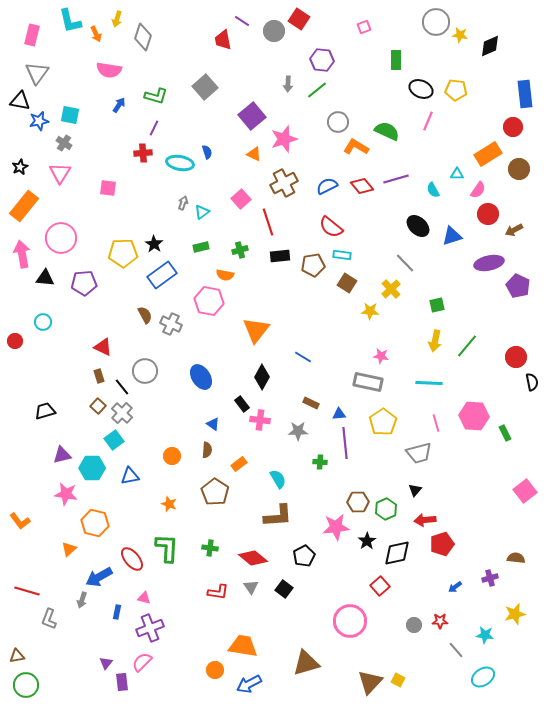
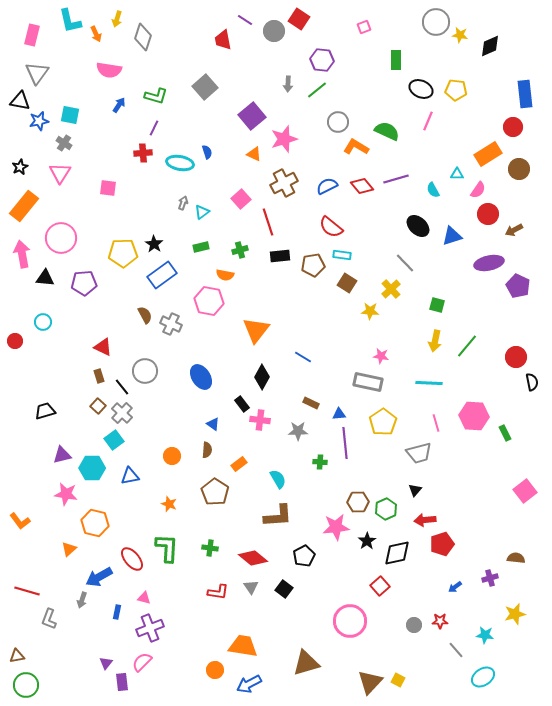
purple line at (242, 21): moved 3 px right, 1 px up
green square at (437, 305): rotated 28 degrees clockwise
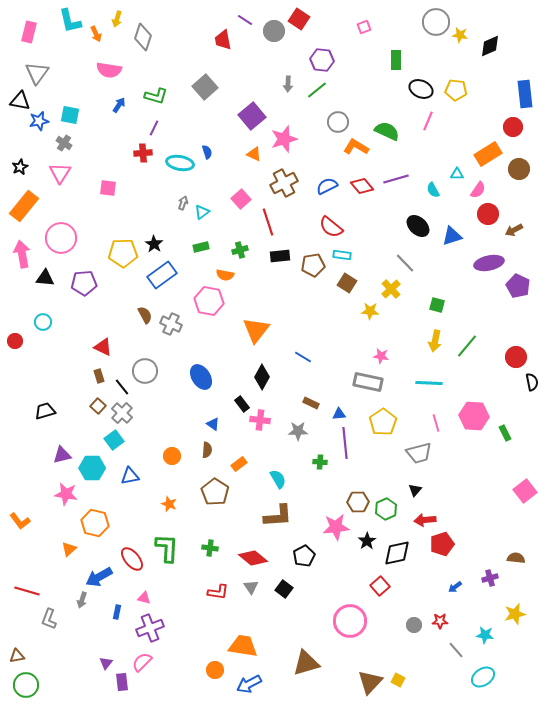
pink rectangle at (32, 35): moved 3 px left, 3 px up
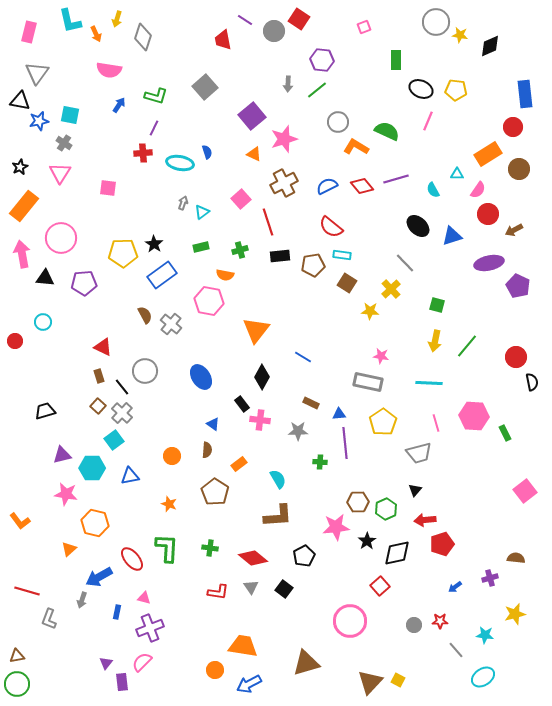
gray cross at (171, 324): rotated 15 degrees clockwise
green circle at (26, 685): moved 9 px left, 1 px up
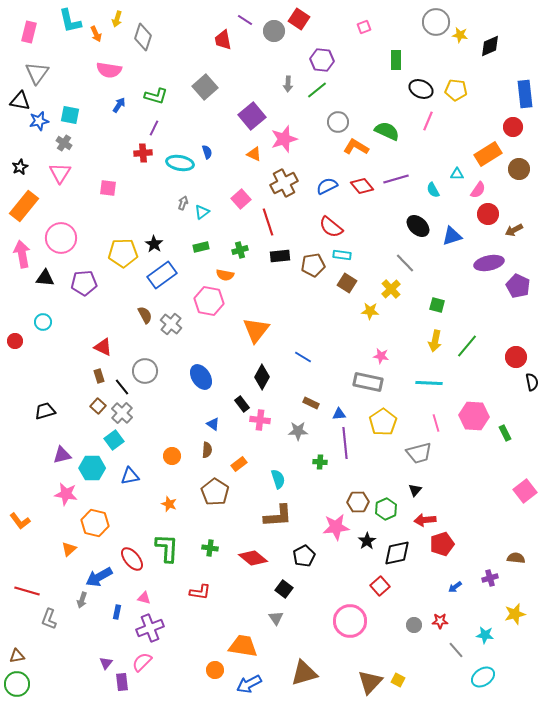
cyan semicircle at (278, 479): rotated 12 degrees clockwise
gray triangle at (251, 587): moved 25 px right, 31 px down
red L-shape at (218, 592): moved 18 px left
brown triangle at (306, 663): moved 2 px left, 10 px down
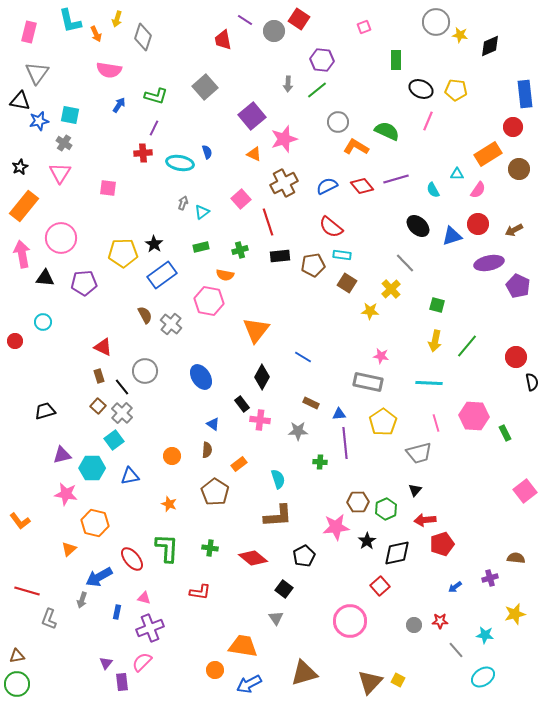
red circle at (488, 214): moved 10 px left, 10 px down
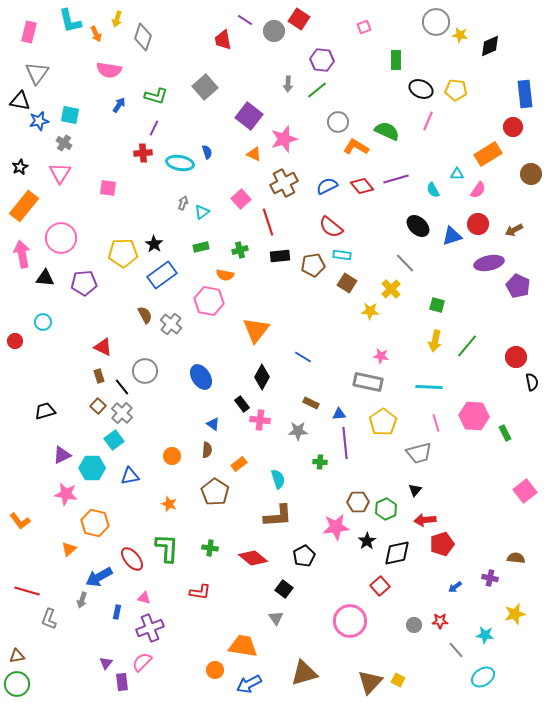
purple square at (252, 116): moved 3 px left; rotated 12 degrees counterclockwise
brown circle at (519, 169): moved 12 px right, 5 px down
cyan line at (429, 383): moved 4 px down
purple triangle at (62, 455): rotated 12 degrees counterclockwise
purple cross at (490, 578): rotated 28 degrees clockwise
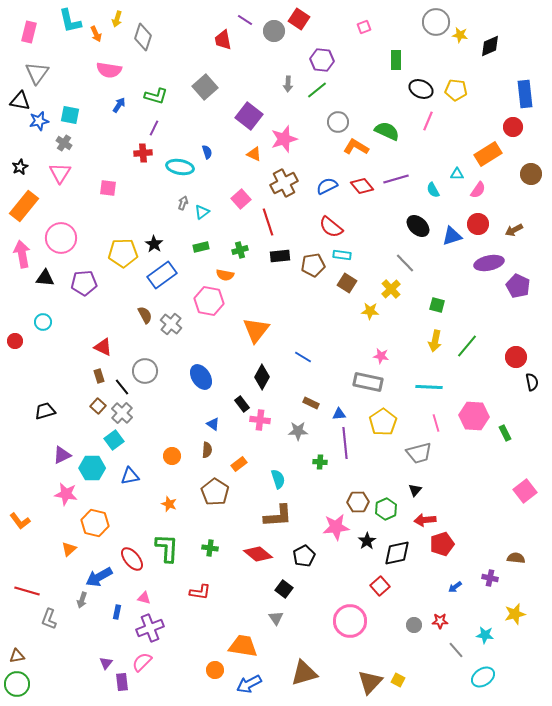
cyan ellipse at (180, 163): moved 4 px down
red diamond at (253, 558): moved 5 px right, 4 px up
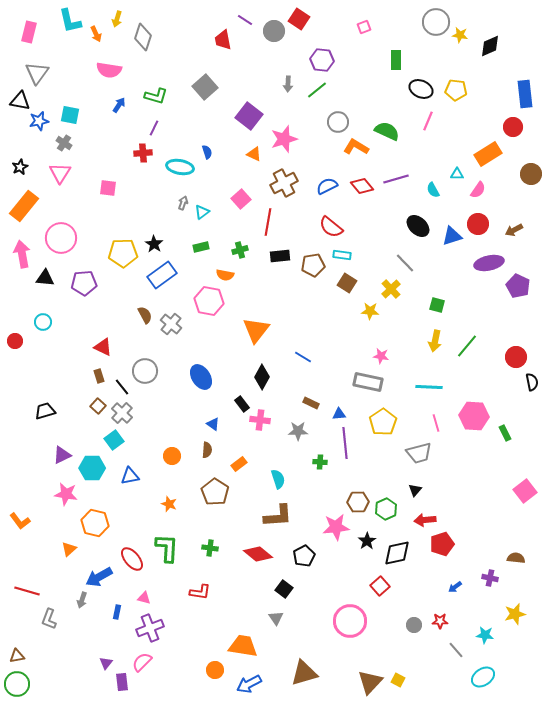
red line at (268, 222): rotated 28 degrees clockwise
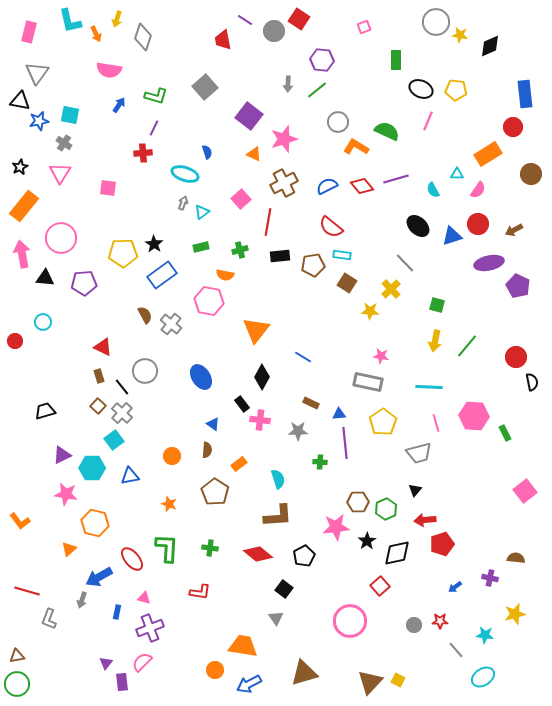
cyan ellipse at (180, 167): moved 5 px right, 7 px down; rotated 8 degrees clockwise
